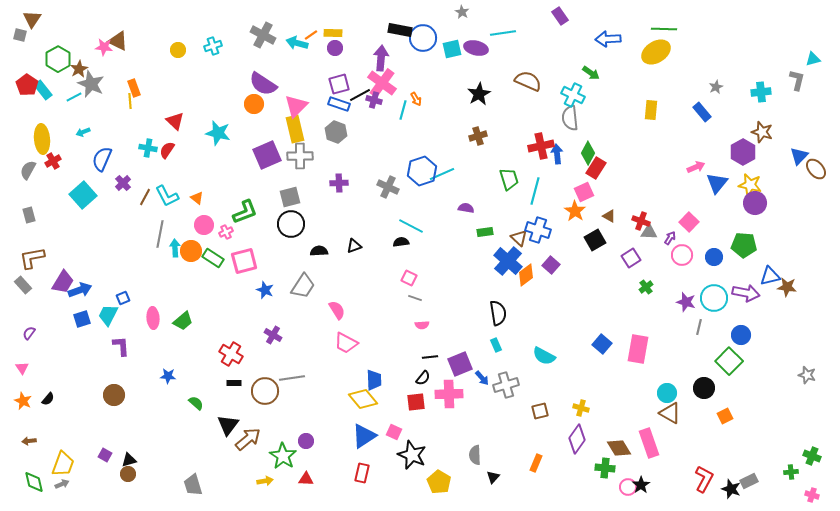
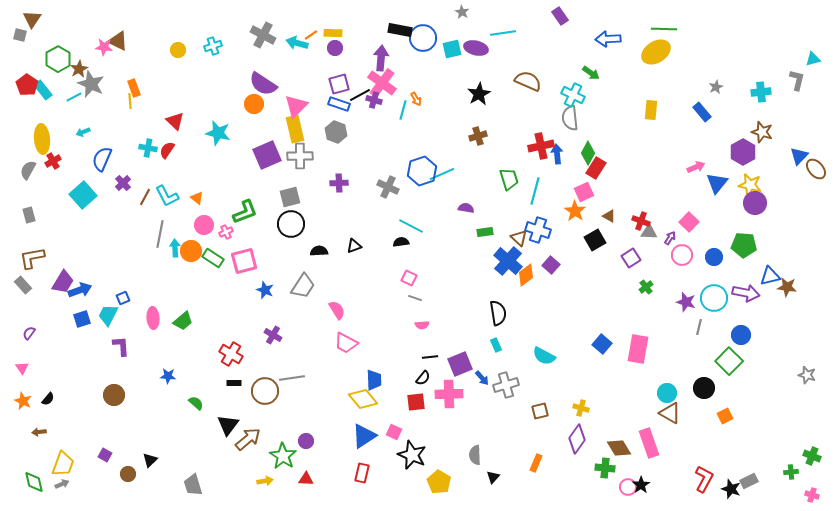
brown arrow at (29, 441): moved 10 px right, 9 px up
black triangle at (129, 460): moved 21 px right; rotated 28 degrees counterclockwise
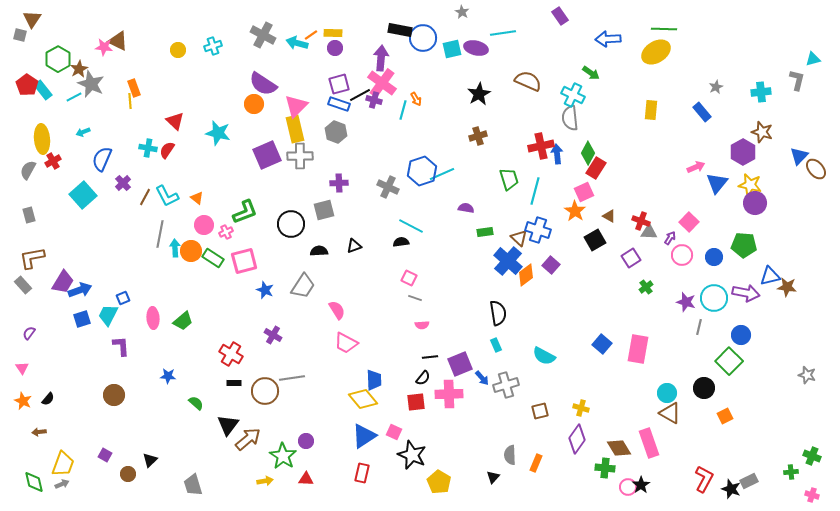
gray square at (290, 197): moved 34 px right, 13 px down
gray semicircle at (475, 455): moved 35 px right
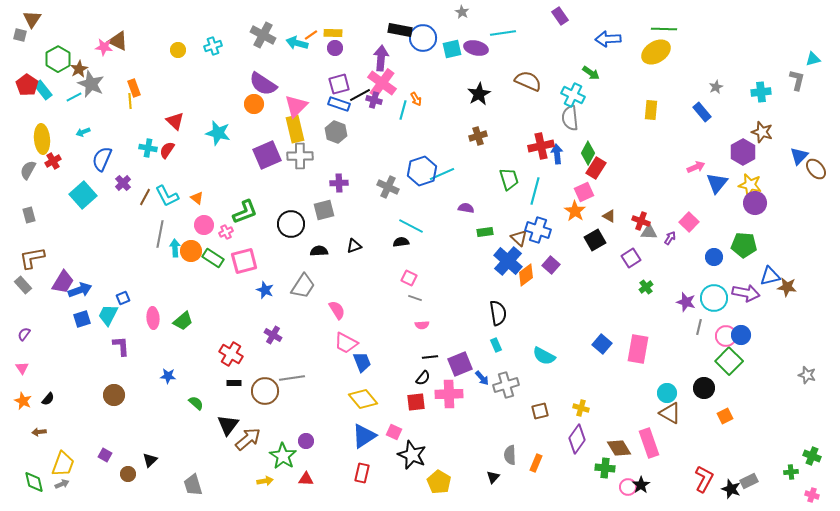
pink circle at (682, 255): moved 44 px right, 81 px down
purple semicircle at (29, 333): moved 5 px left, 1 px down
blue trapezoid at (374, 380): moved 12 px left, 18 px up; rotated 20 degrees counterclockwise
